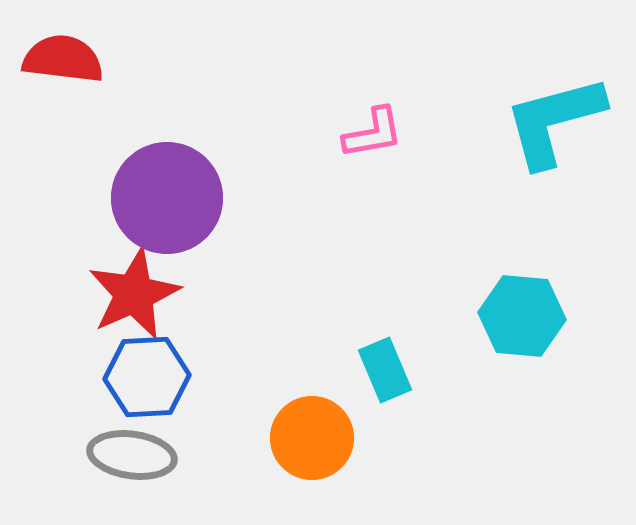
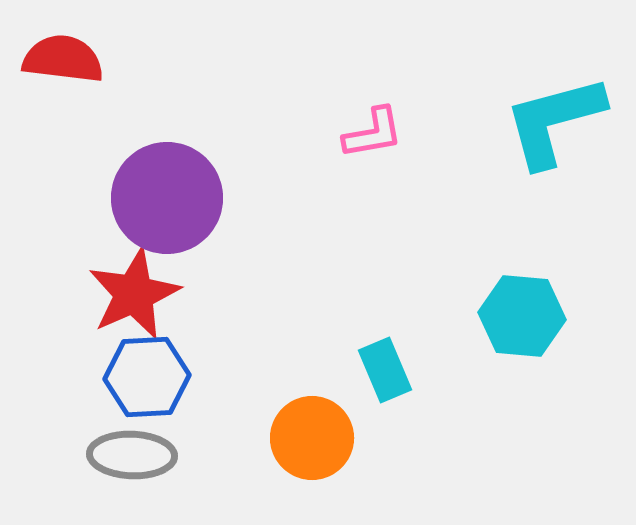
gray ellipse: rotated 6 degrees counterclockwise
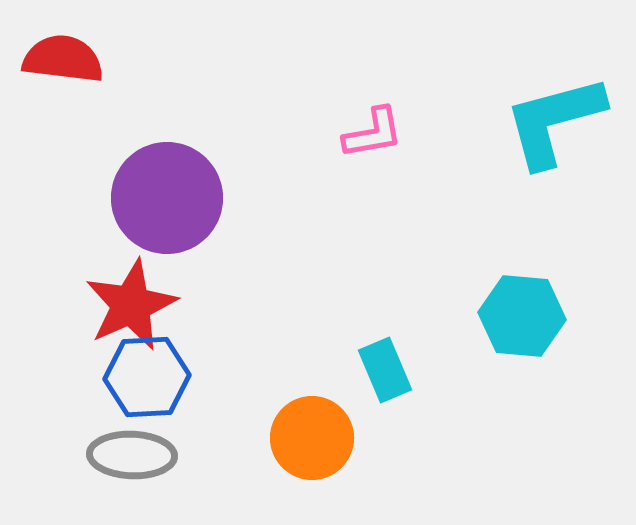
red star: moved 3 px left, 11 px down
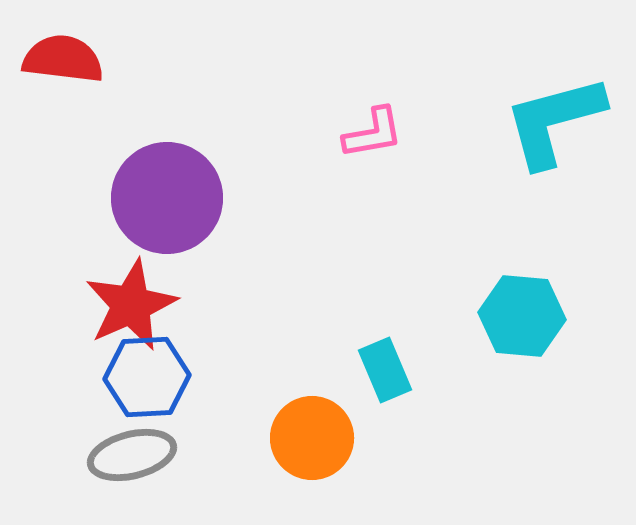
gray ellipse: rotated 16 degrees counterclockwise
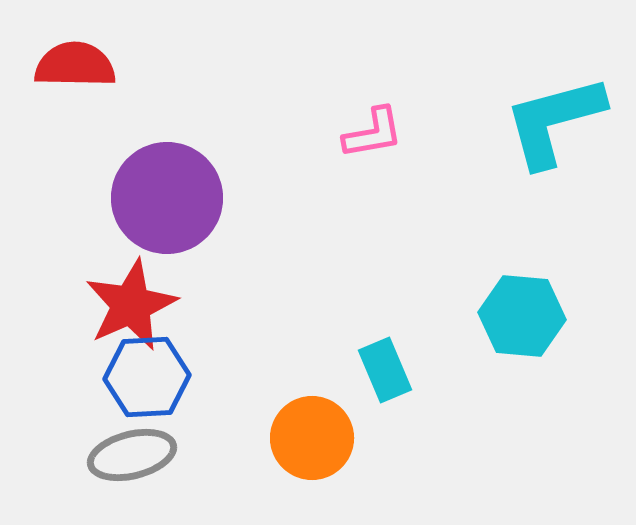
red semicircle: moved 12 px right, 6 px down; rotated 6 degrees counterclockwise
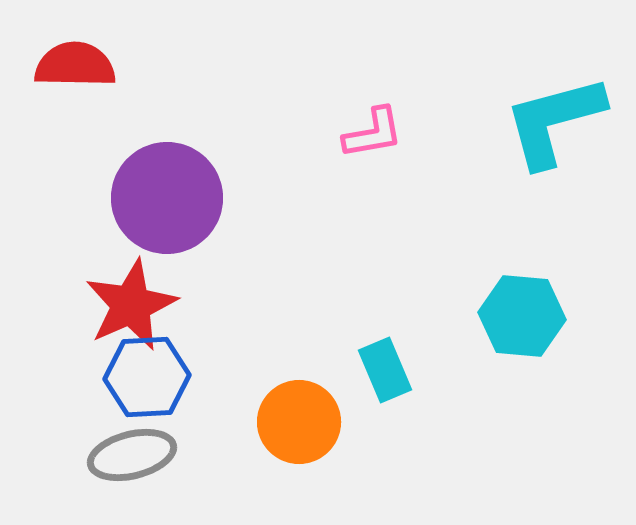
orange circle: moved 13 px left, 16 px up
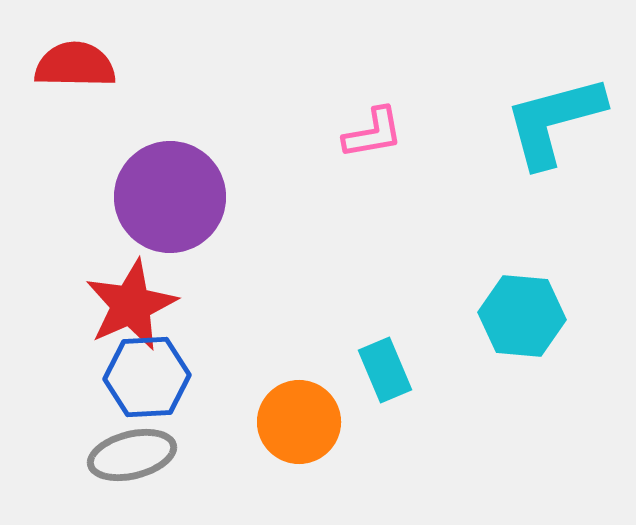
purple circle: moved 3 px right, 1 px up
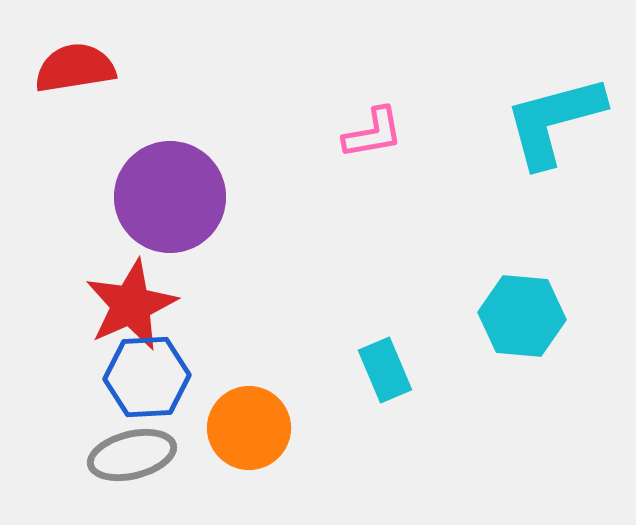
red semicircle: moved 3 px down; rotated 10 degrees counterclockwise
orange circle: moved 50 px left, 6 px down
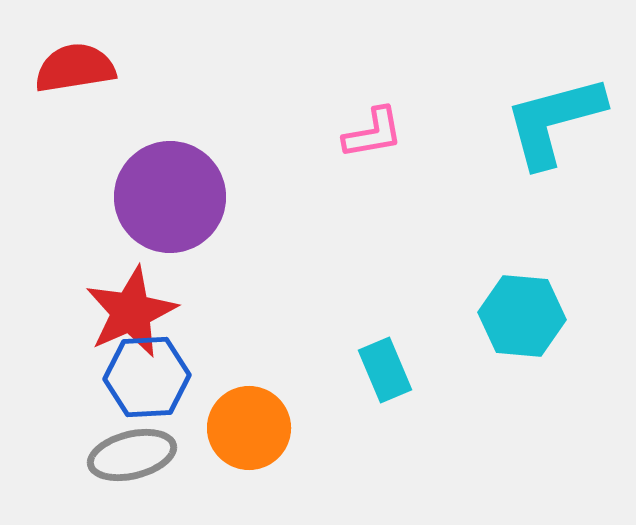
red star: moved 7 px down
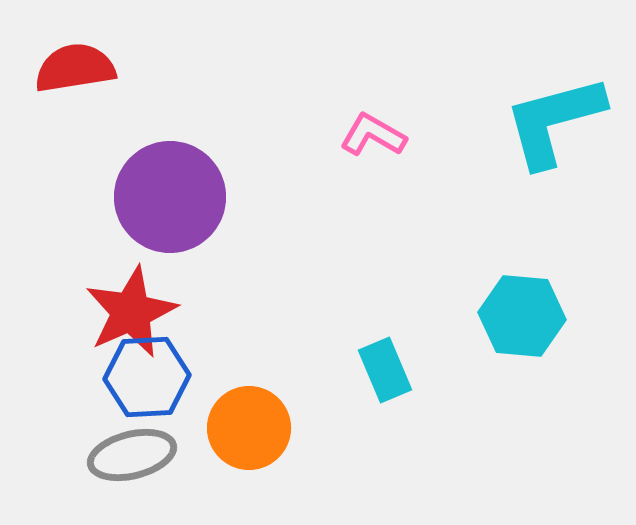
pink L-shape: moved 2 px down; rotated 140 degrees counterclockwise
